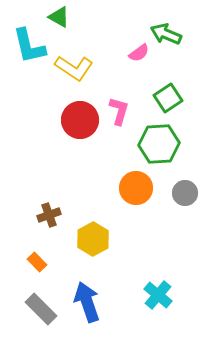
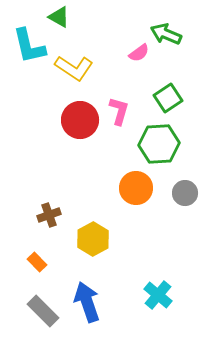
gray rectangle: moved 2 px right, 2 px down
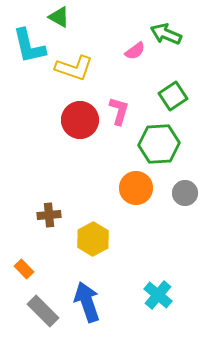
pink semicircle: moved 4 px left, 2 px up
yellow L-shape: rotated 15 degrees counterclockwise
green square: moved 5 px right, 2 px up
brown cross: rotated 15 degrees clockwise
orange rectangle: moved 13 px left, 7 px down
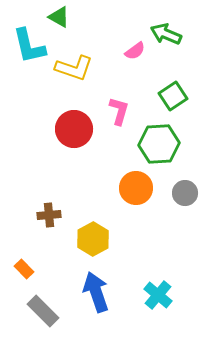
red circle: moved 6 px left, 9 px down
blue arrow: moved 9 px right, 10 px up
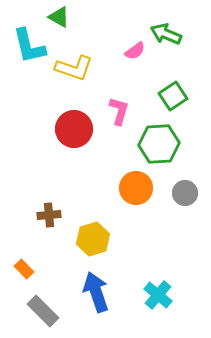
yellow hexagon: rotated 12 degrees clockwise
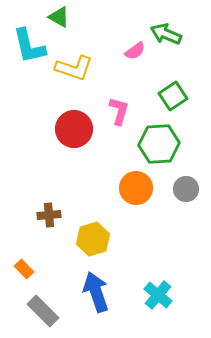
gray circle: moved 1 px right, 4 px up
